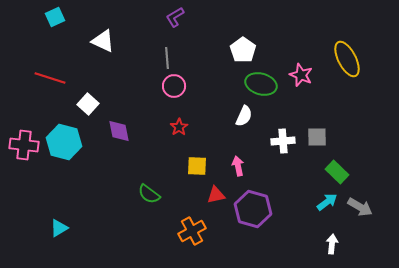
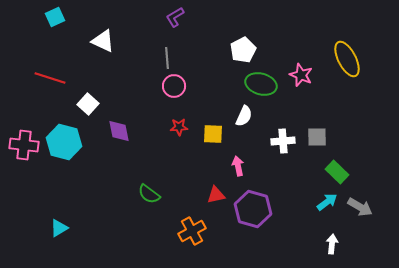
white pentagon: rotated 10 degrees clockwise
red star: rotated 30 degrees clockwise
yellow square: moved 16 px right, 32 px up
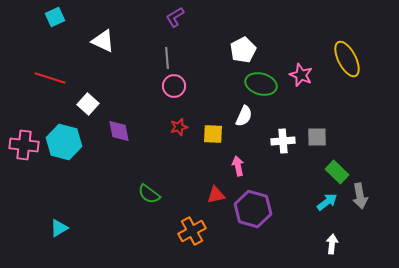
red star: rotated 12 degrees counterclockwise
gray arrow: moved 11 px up; rotated 50 degrees clockwise
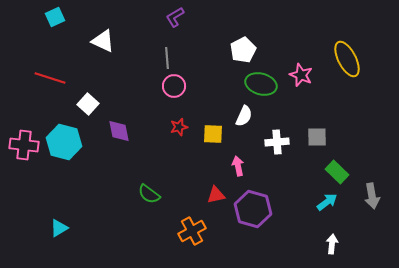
white cross: moved 6 px left, 1 px down
gray arrow: moved 12 px right
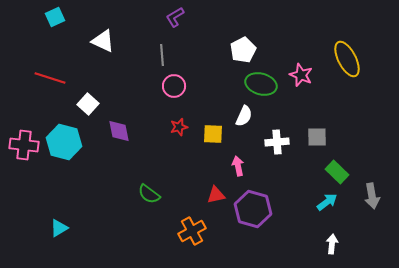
gray line: moved 5 px left, 3 px up
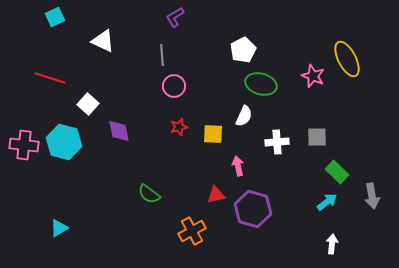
pink star: moved 12 px right, 1 px down
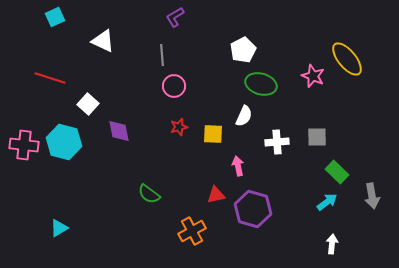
yellow ellipse: rotated 12 degrees counterclockwise
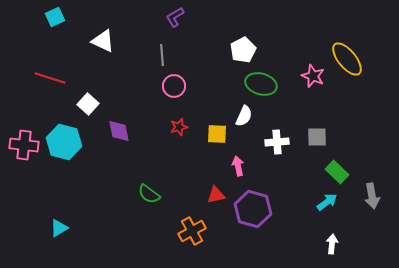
yellow square: moved 4 px right
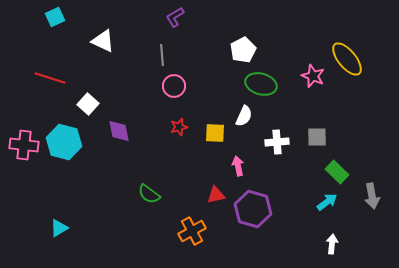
yellow square: moved 2 px left, 1 px up
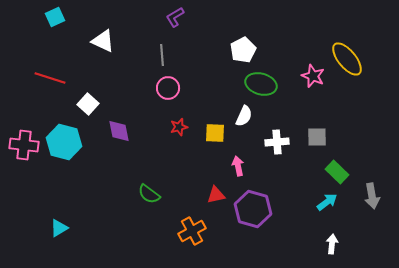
pink circle: moved 6 px left, 2 px down
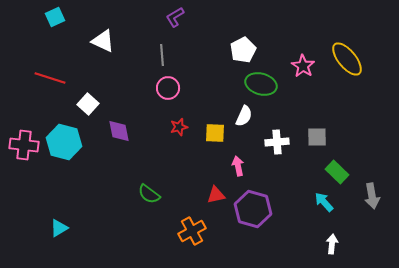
pink star: moved 10 px left, 10 px up; rotated 10 degrees clockwise
cyan arrow: moved 3 px left; rotated 95 degrees counterclockwise
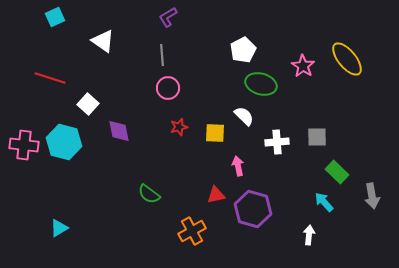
purple L-shape: moved 7 px left
white triangle: rotated 10 degrees clockwise
white semicircle: rotated 70 degrees counterclockwise
white arrow: moved 23 px left, 9 px up
